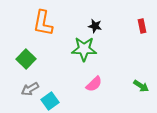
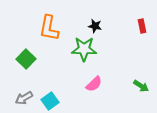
orange L-shape: moved 6 px right, 5 px down
gray arrow: moved 6 px left, 9 px down
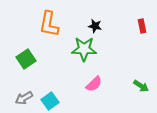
orange L-shape: moved 4 px up
green square: rotated 12 degrees clockwise
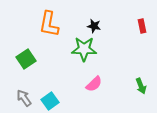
black star: moved 1 px left
green arrow: rotated 35 degrees clockwise
gray arrow: rotated 84 degrees clockwise
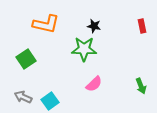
orange L-shape: moved 3 px left; rotated 88 degrees counterclockwise
gray arrow: moved 1 px left, 1 px up; rotated 30 degrees counterclockwise
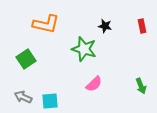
black star: moved 11 px right
green star: rotated 15 degrees clockwise
cyan square: rotated 30 degrees clockwise
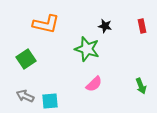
green star: moved 3 px right
gray arrow: moved 2 px right, 1 px up
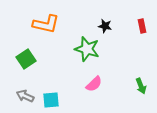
cyan square: moved 1 px right, 1 px up
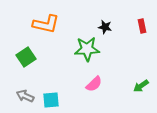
black star: moved 1 px down
green star: rotated 20 degrees counterclockwise
green square: moved 2 px up
green arrow: rotated 77 degrees clockwise
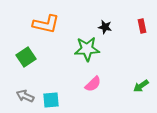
pink semicircle: moved 1 px left
